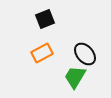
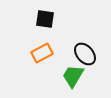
black square: rotated 30 degrees clockwise
green trapezoid: moved 2 px left, 1 px up
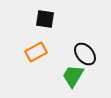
orange rectangle: moved 6 px left, 1 px up
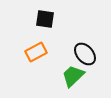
green trapezoid: rotated 15 degrees clockwise
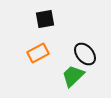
black square: rotated 18 degrees counterclockwise
orange rectangle: moved 2 px right, 1 px down
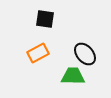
black square: rotated 18 degrees clockwise
green trapezoid: rotated 45 degrees clockwise
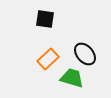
orange rectangle: moved 10 px right, 6 px down; rotated 15 degrees counterclockwise
green trapezoid: moved 1 px left, 2 px down; rotated 15 degrees clockwise
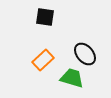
black square: moved 2 px up
orange rectangle: moved 5 px left, 1 px down
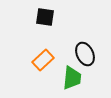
black ellipse: rotated 15 degrees clockwise
green trapezoid: rotated 80 degrees clockwise
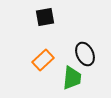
black square: rotated 18 degrees counterclockwise
